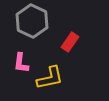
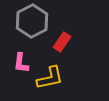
gray hexagon: rotated 8 degrees clockwise
red rectangle: moved 8 px left
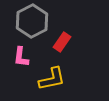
pink L-shape: moved 6 px up
yellow L-shape: moved 2 px right, 1 px down
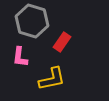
gray hexagon: rotated 16 degrees counterclockwise
pink L-shape: moved 1 px left
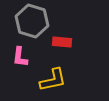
red rectangle: rotated 60 degrees clockwise
yellow L-shape: moved 1 px right, 1 px down
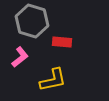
pink L-shape: rotated 135 degrees counterclockwise
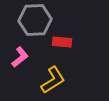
gray hexagon: moved 3 px right, 1 px up; rotated 20 degrees counterclockwise
yellow L-shape: rotated 20 degrees counterclockwise
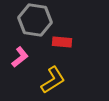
gray hexagon: rotated 12 degrees clockwise
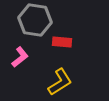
yellow L-shape: moved 7 px right, 2 px down
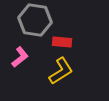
yellow L-shape: moved 1 px right, 11 px up
